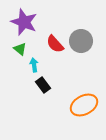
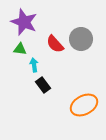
gray circle: moved 2 px up
green triangle: rotated 32 degrees counterclockwise
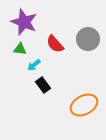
gray circle: moved 7 px right
cyan arrow: rotated 120 degrees counterclockwise
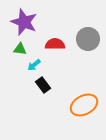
red semicircle: rotated 132 degrees clockwise
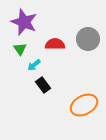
green triangle: rotated 48 degrees clockwise
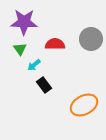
purple star: rotated 20 degrees counterclockwise
gray circle: moved 3 px right
black rectangle: moved 1 px right
